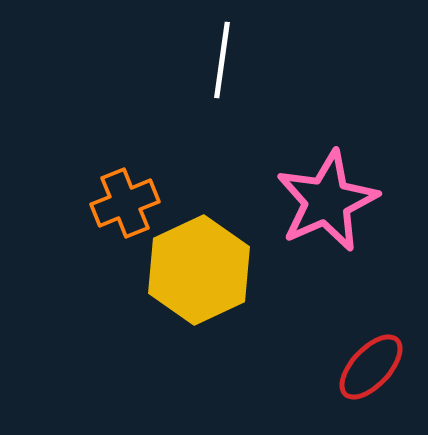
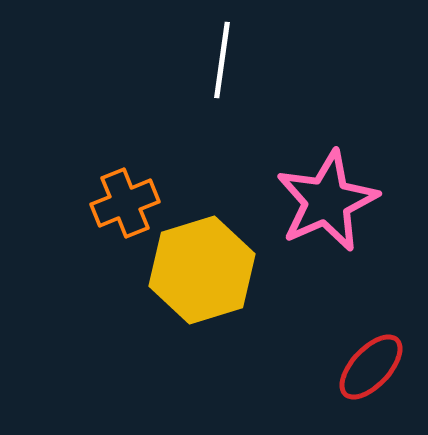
yellow hexagon: moved 3 px right; rotated 8 degrees clockwise
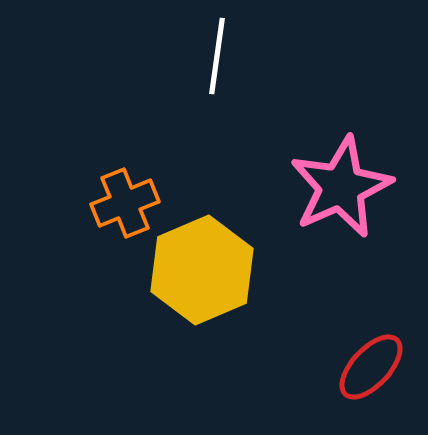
white line: moved 5 px left, 4 px up
pink star: moved 14 px right, 14 px up
yellow hexagon: rotated 6 degrees counterclockwise
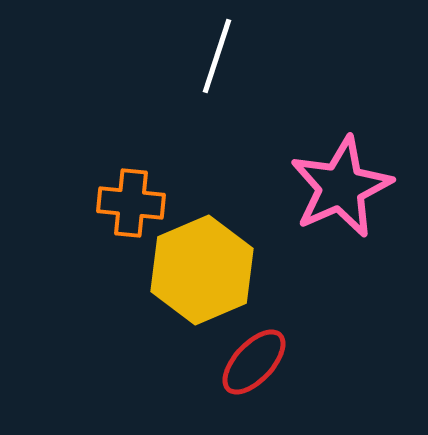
white line: rotated 10 degrees clockwise
orange cross: moved 6 px right; rotated 28 degrees clockwise
red ellipse: moved 117 px left, 5 px up
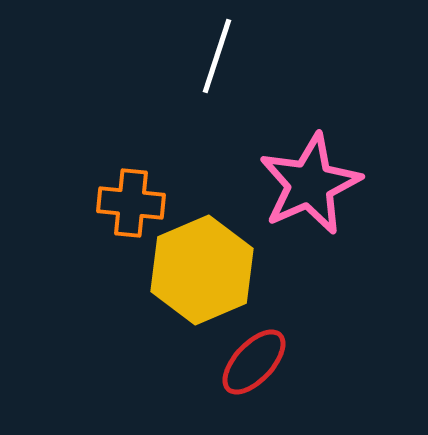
pink star: moved 31 px left, 3 px up
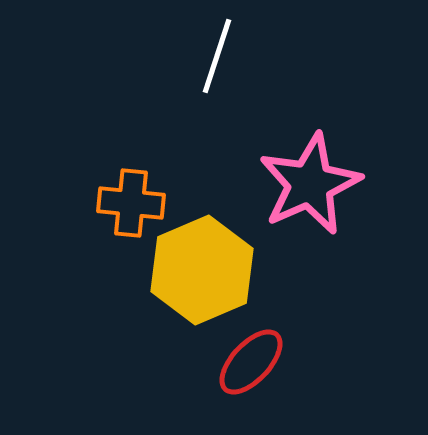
red ellipse: moved 3 px left
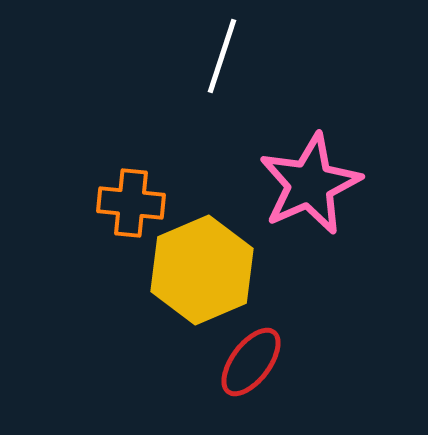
white line: moved 5 px right
red ellipse: rotated 6 degrees counterclockwise
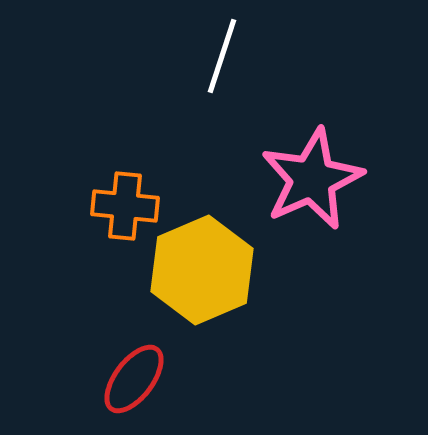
pink star: moved 2 px right, 5 px up
orange cross: moved 6 px left, 3 px down
red ellipse: moved 117 px left, 17 px down
